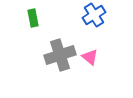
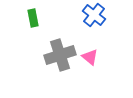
blue cross: rotated 20 degrees counterclockwise
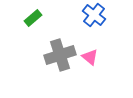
green rectangle: rotated 60 degrees clockwise
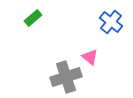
blue cross: moved 17 px right, 7 px down
gray cross: moved 6 px right, 22 px down
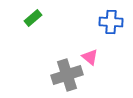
blue cross: rotated 35 degrees counterclockwise
gray cross: moved 1 px right, 2 px up
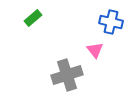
blue cross: rotated 10 degrees clockwise
pink triangle: moved 5 px right, 7 px up; rotated 12 degrees clockwise
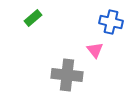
gray cross: rotated 24 degrees clockwise
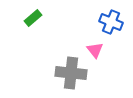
blue cross: rotated 10 degrees clockwise
gray cross: moved 4 px right, 2 px up
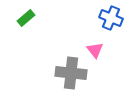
green rectangle: moved 7 px left
blue cross: moved 4 px up
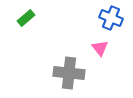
pink triangle: moved 5 px right, 2 px up
gray cross: moved 2 px left
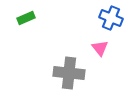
green rectangle: rotated 18 degrees clockwise
